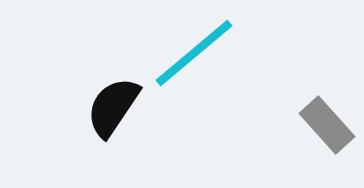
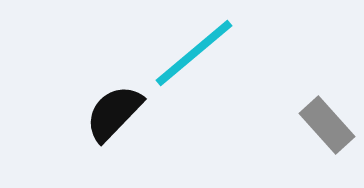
black semicircle: moved 1 px right, 6 px down; rotated 10 degrees clockwise
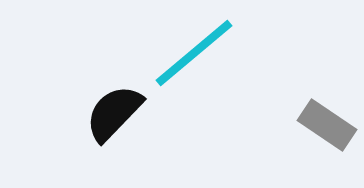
gray rectangle: rotated 14 degrees counterclockwise
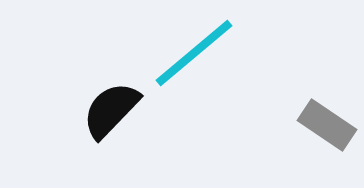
black semicircle: moved 3 px left, 3 px up
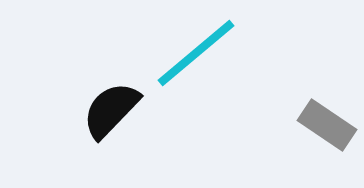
cyan line: moved 2 px right
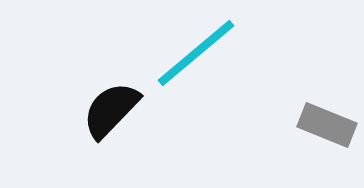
gray rectangle: rotated 12 degrees counterclockwise
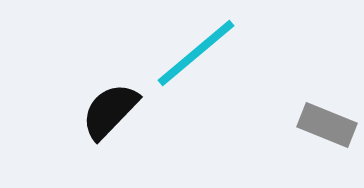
black semicircle: moved 1 px left, 1 px down
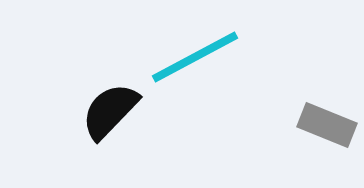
cyan line: moved 1 px left, 4 px down; rotated 12 degrees clockwise
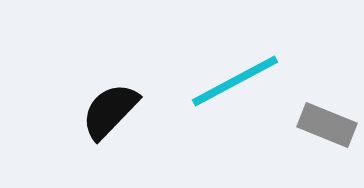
cyan line: moved 40 px right, 24 px down
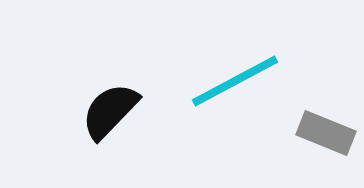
gray rectangle: moved 1 px left, 8 px down
